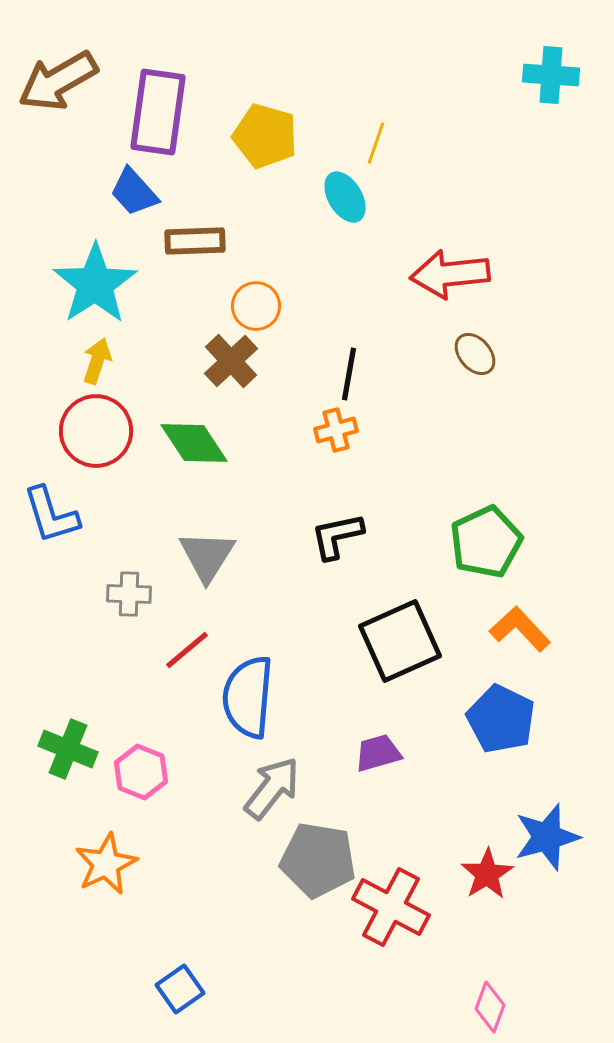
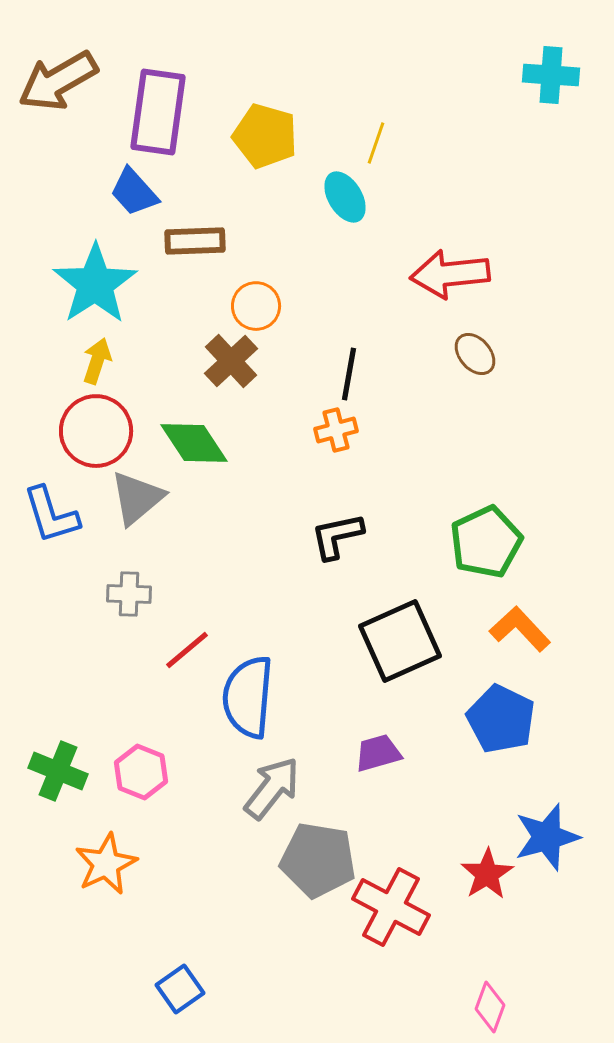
gray triangle: moved 70 px left, 58 px up; rotated 18 degrees clockwise
green cross: moved 10 px left, 22 px down
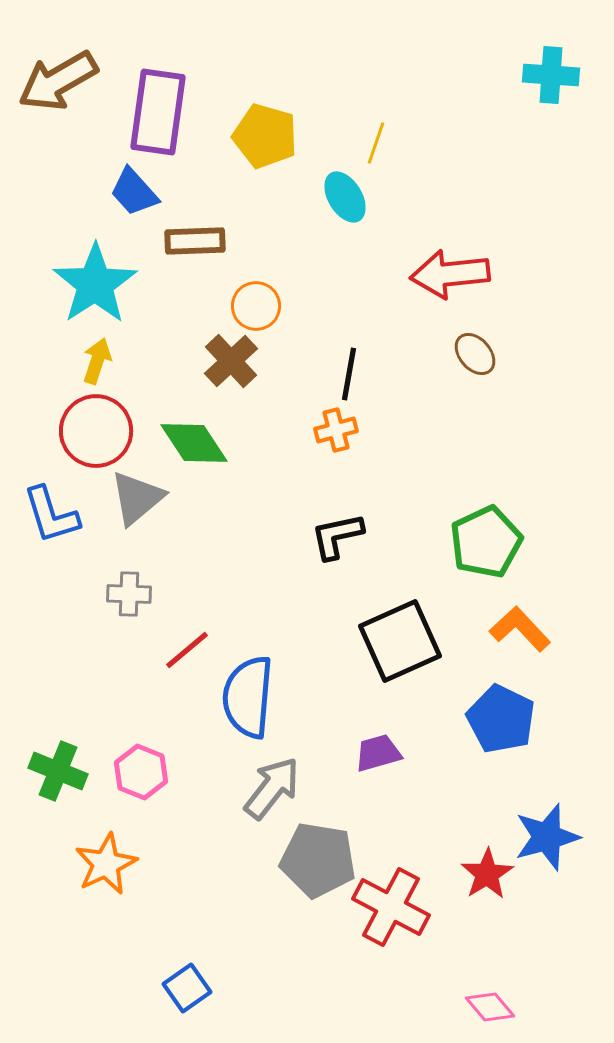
blue square: moved 7 px right, 1 px up
pink diamond: rotated 60 degrees counterclockwise
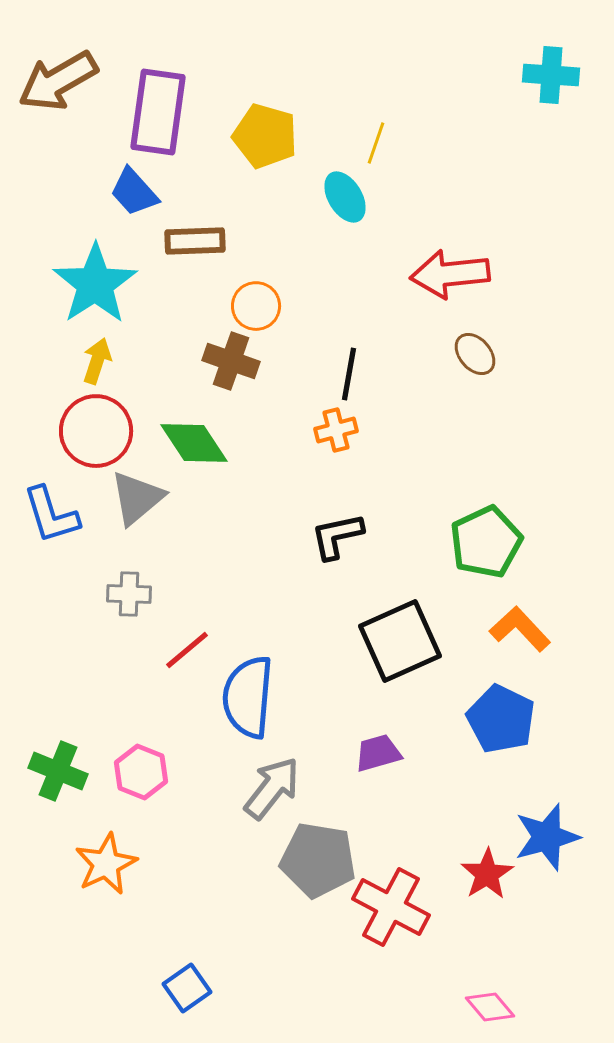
brown cross: rotated 28 degrees counterclockwise
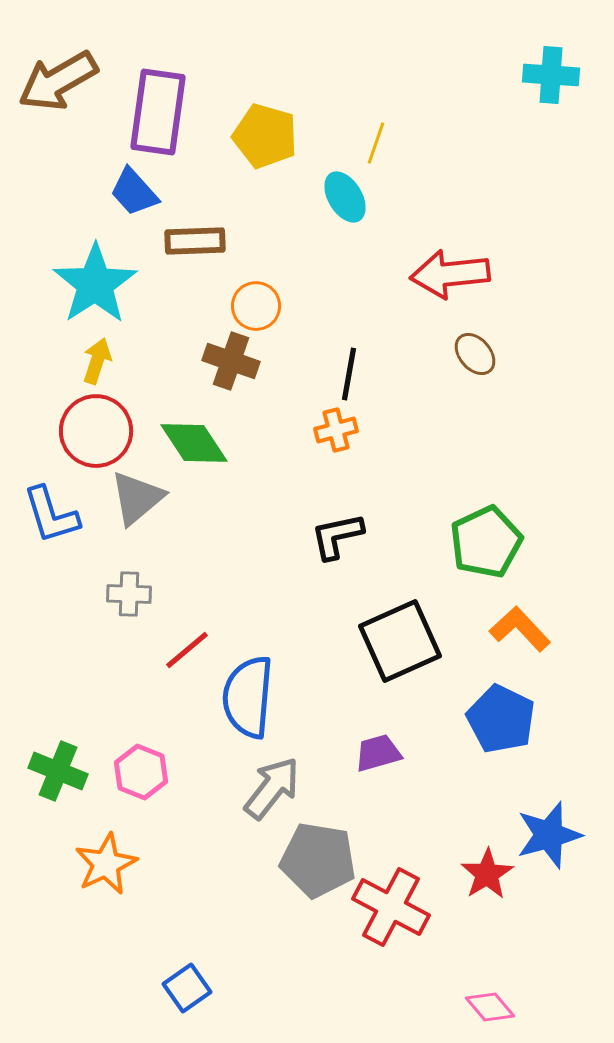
blue star: moved 2 px right, 2 px up
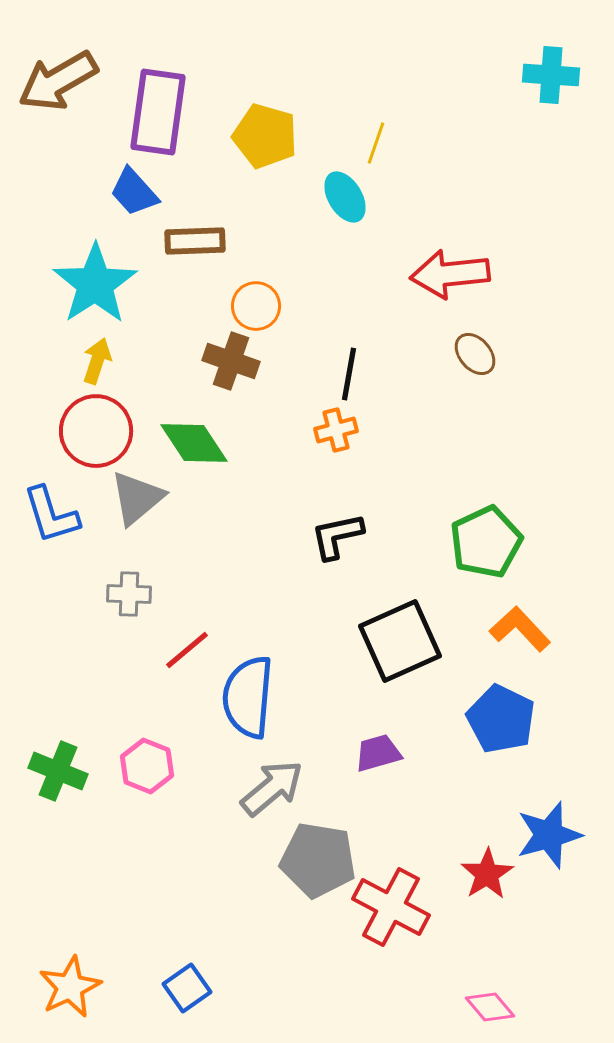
pink hexagon: moved 6 px right, 6 px up
gray arrow: rotated 12 degrees clockwise
orange star: moved 36 px left, 123 px down
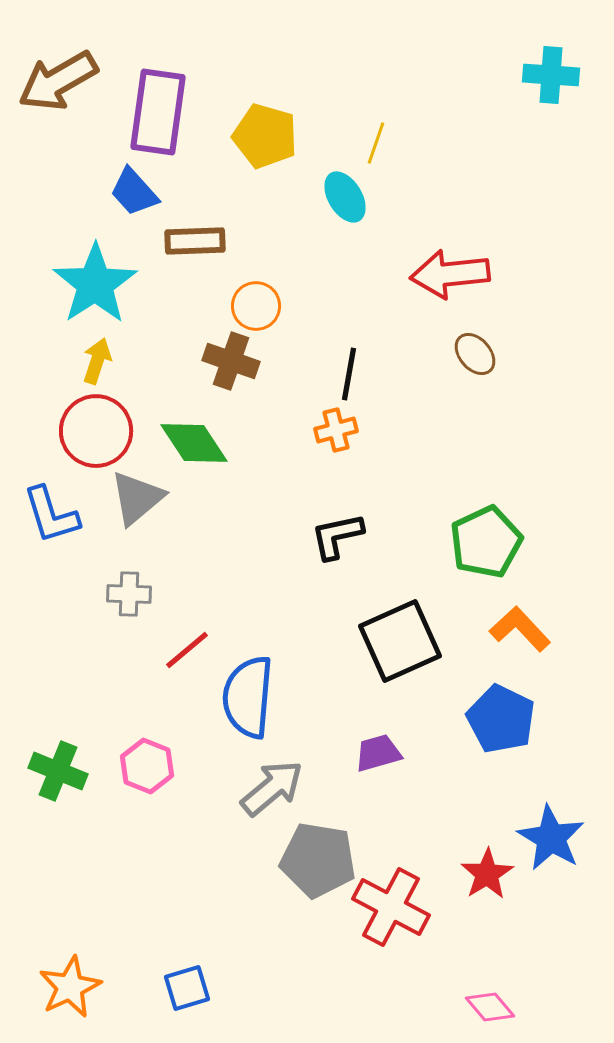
blue star: moved 2 px right, 3 px down; rotated 26 degrees counterclockwise
blue square: rotated 18 degrees clockwise
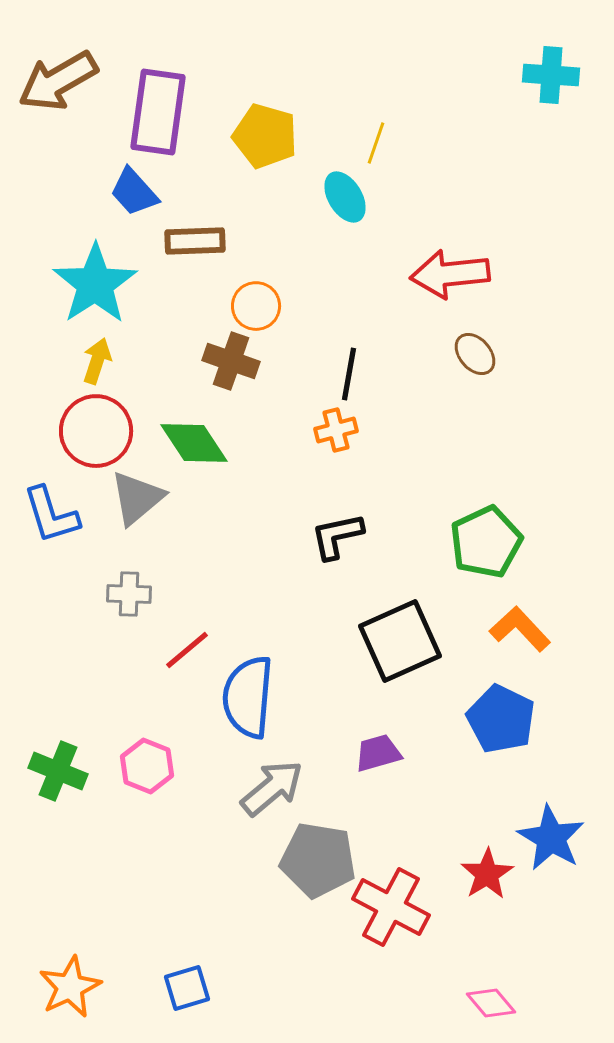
pink diamond: moved 1 px right, 4 px up
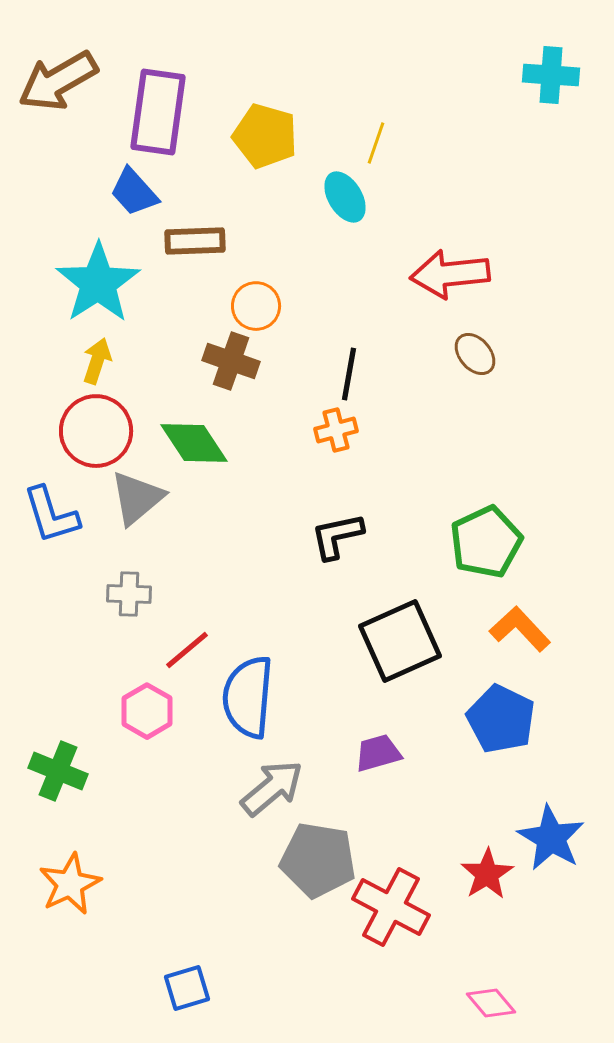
cyan star: moved 3 px right, 1 px up
pink hexagon: moved 55 px up; rotated 8 degrees clockwise
orange star: moved 103 px up
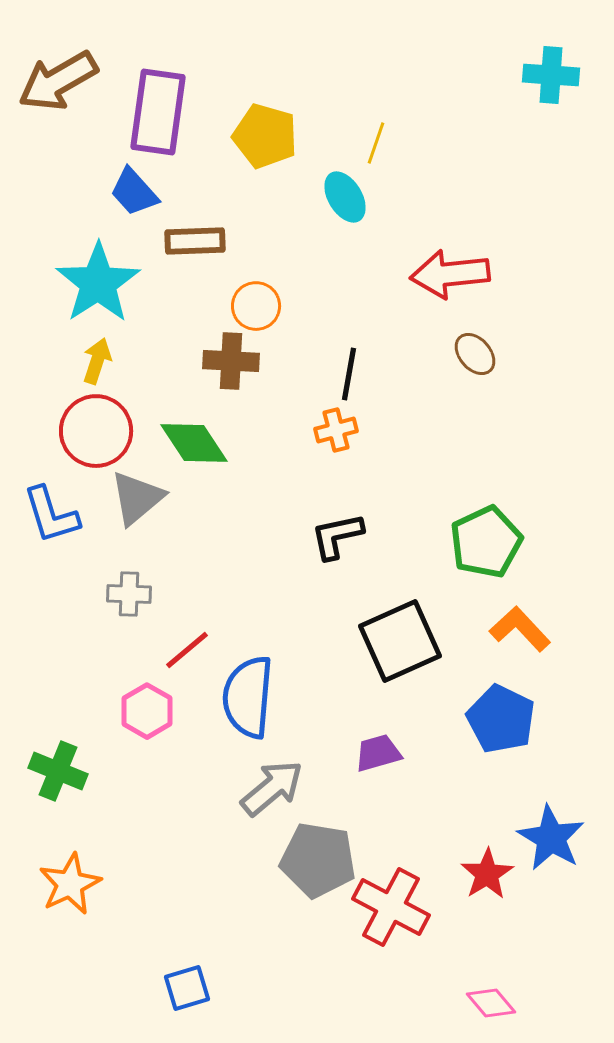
brown cross: rotated 16 degrees counterclockwise
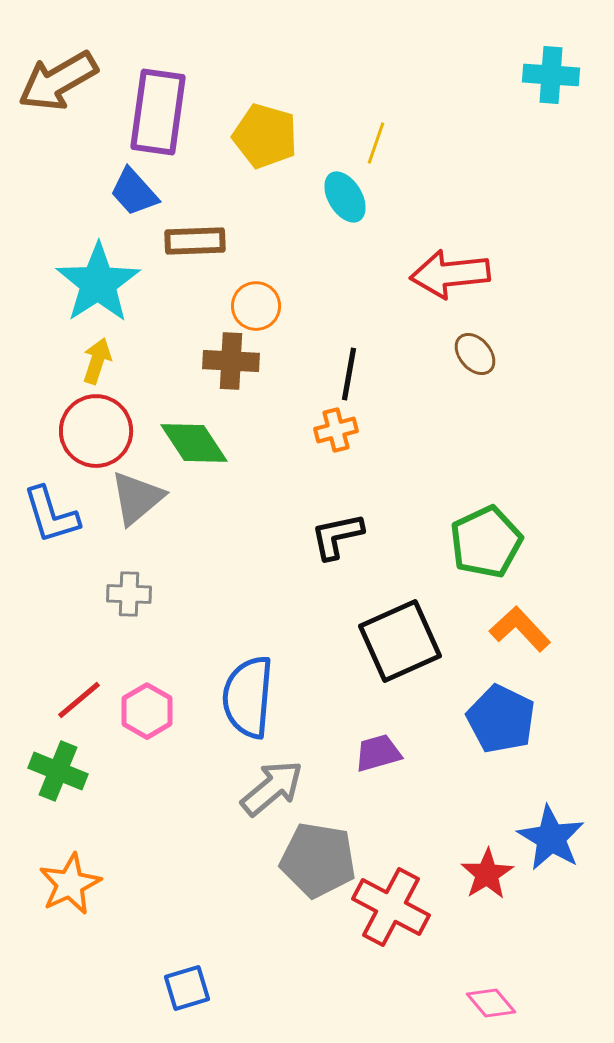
red line: moved 108 px left, 50 px down
